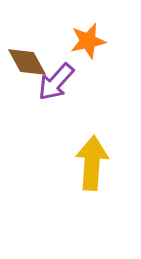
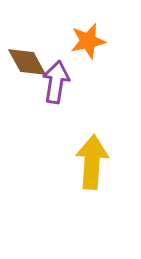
purple arrow: rotated 147 degrees clockwise
yellow arrow: moved 1 px up
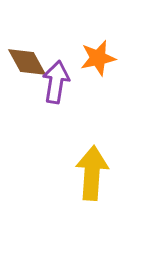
orange star: moved 10 px right, 17 px down
yellow arrow: moved 11 px down
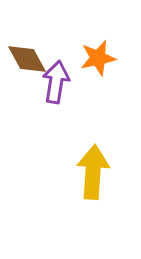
brown diamond: moved 3 px up
yellow arrow: moved 1 px right, 1 px up
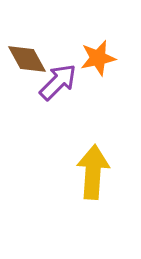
purple arrow: moved 2 px right; rotated 36 degrees clockwise
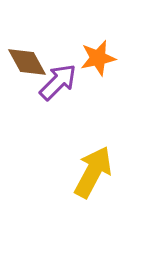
brown diamond: moved 3 px down
yellow arrow: rotated 24 degrees clockwise
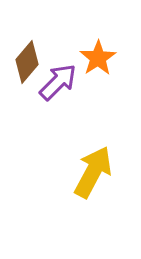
orange star: rotated 21 degrees counterclockwise
brown diamond: rotated 69 degrees clockwise
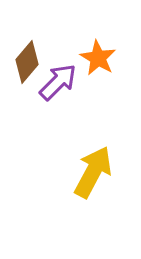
orange star: rotated 9 degrees counterclockwise
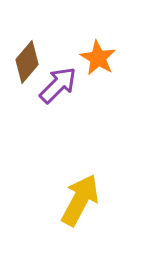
purple arrow: moved 3 px down
yellow arrow: moved 13 px left, 28 px down
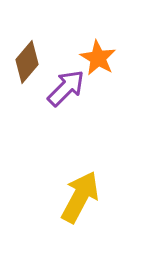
purple arrow: moved 8 px right, 3 px down
yellow arrow: moved 3 px up
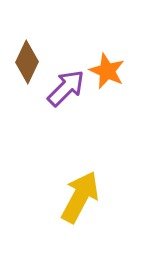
orange star: moved 9 px right, 13 px down; rotated 6 degrees counterclockwise
brown diamond: rotated 15 degrees counterclockwise
